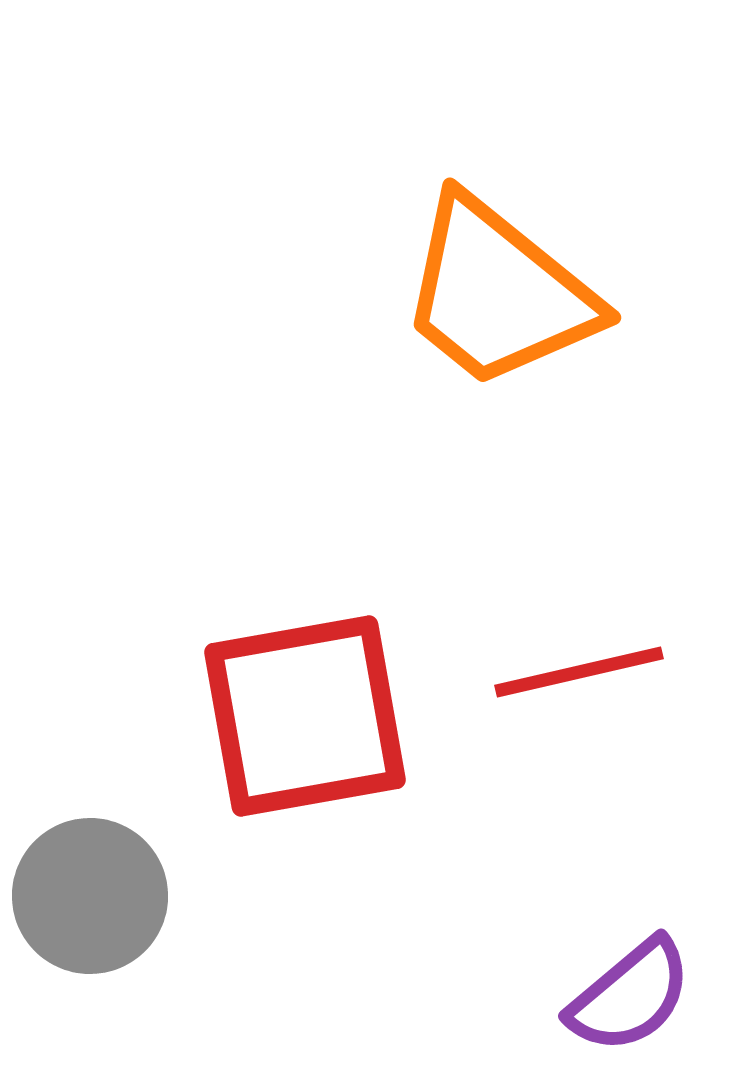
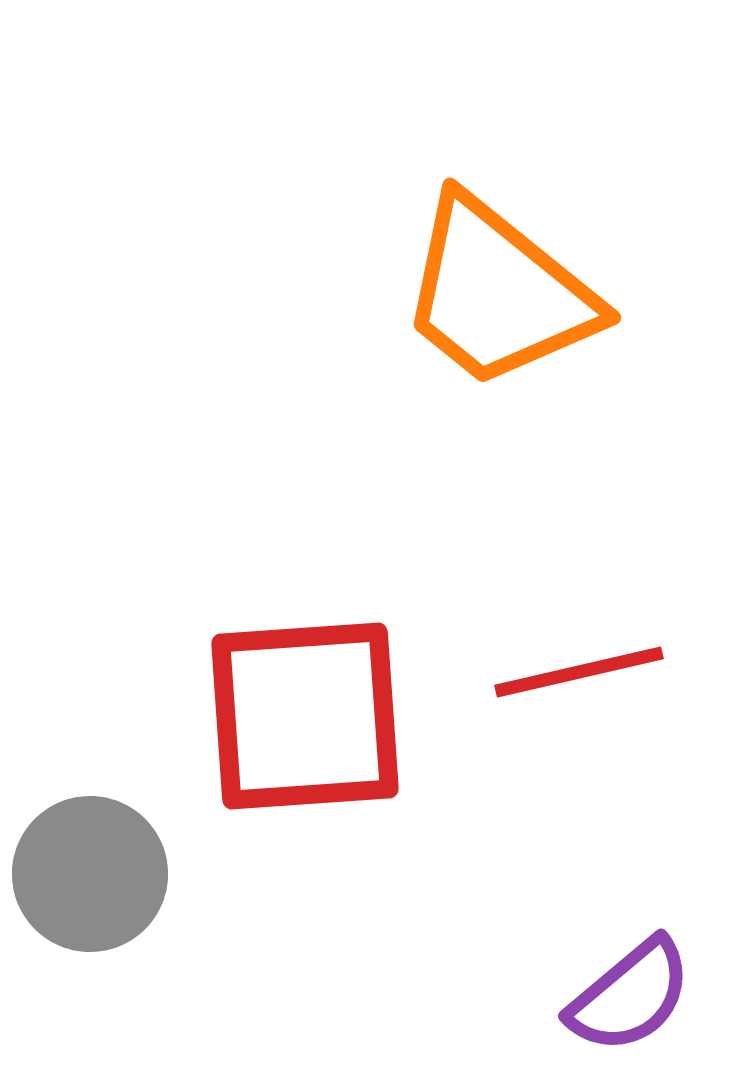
red square: rotated 6 degrees clockwise
gray circle: moved 22 px up
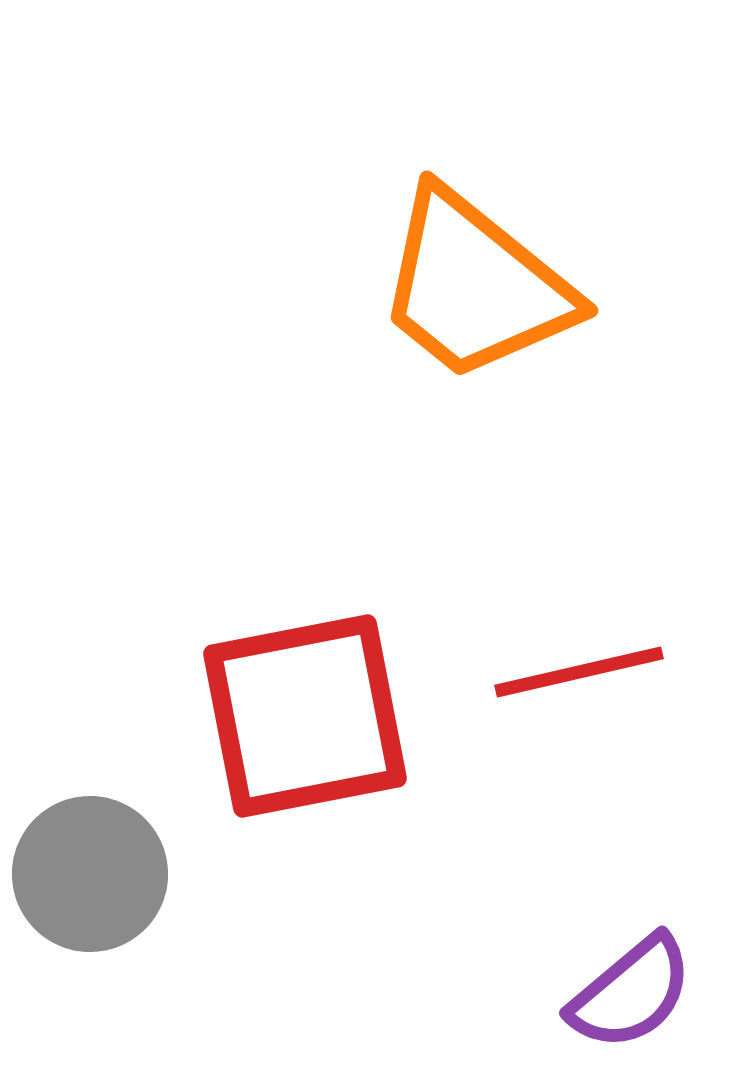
orange trapezoid: moved 23 px left, 7 px up
red square: rotated 7 degrees counterclockwise
purple semicircle: moved 1 px right, 3 px up
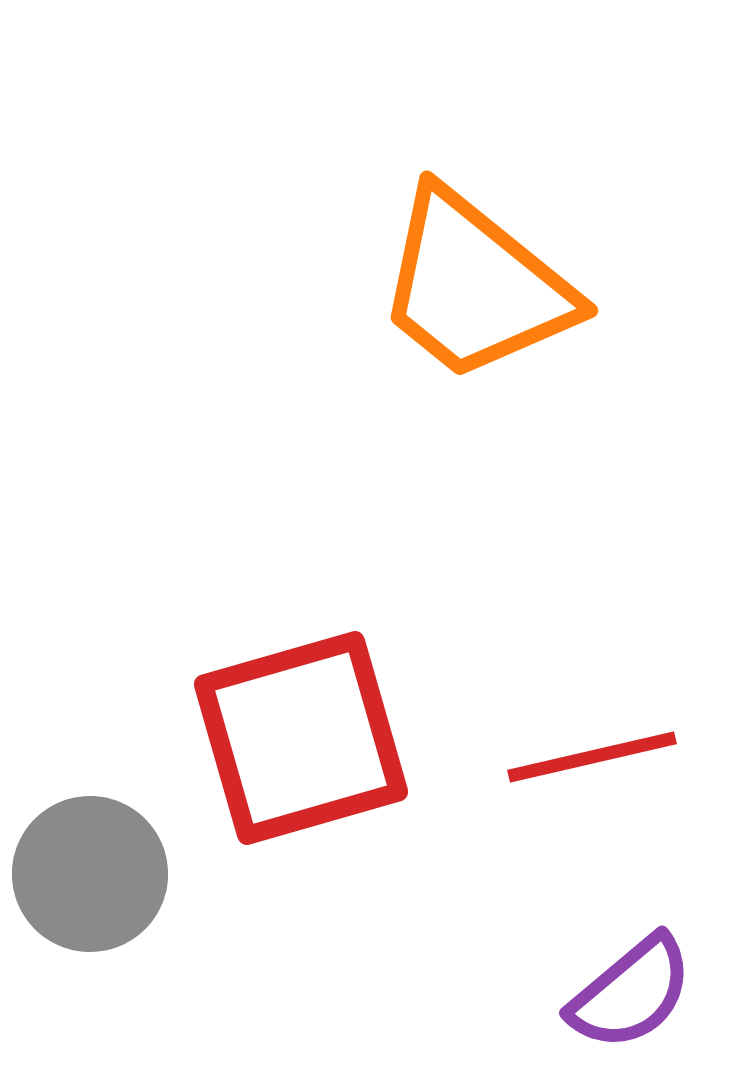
red line: moved 13 px right, 85 px down
red square: moved 4 px left, 22 px down; rotated 5 degrees counterclockwise
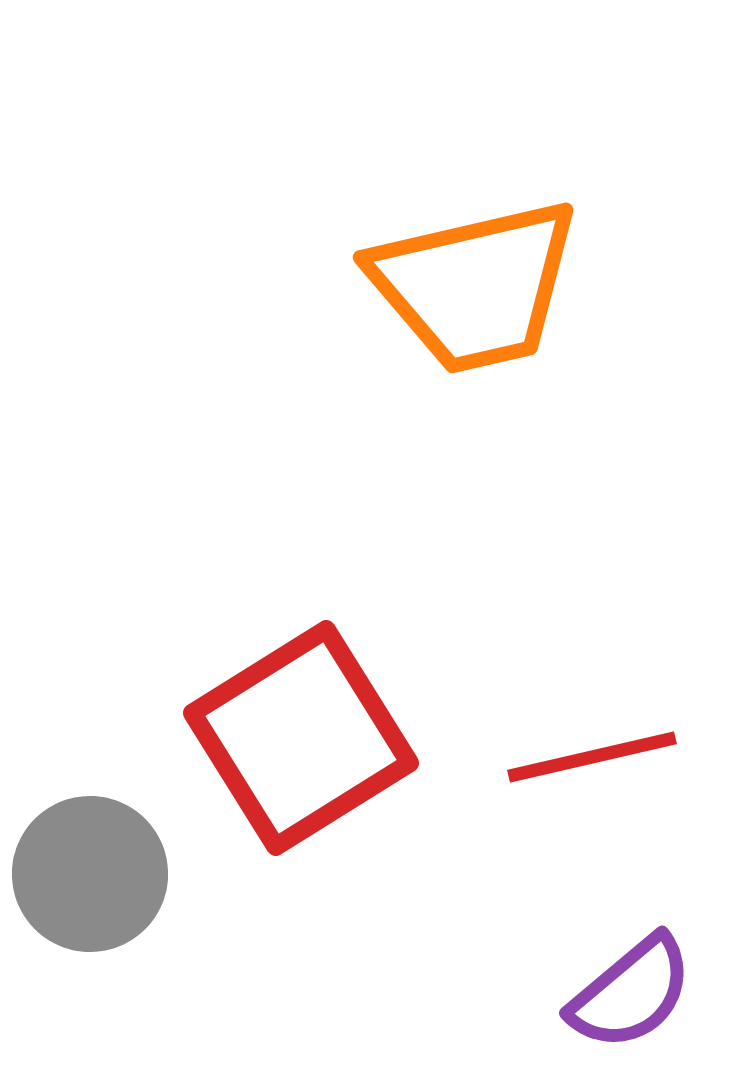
orange trapezoid: rotated 52 degrees counterclockwise
red square: rotated 16 degrees counterclockwise
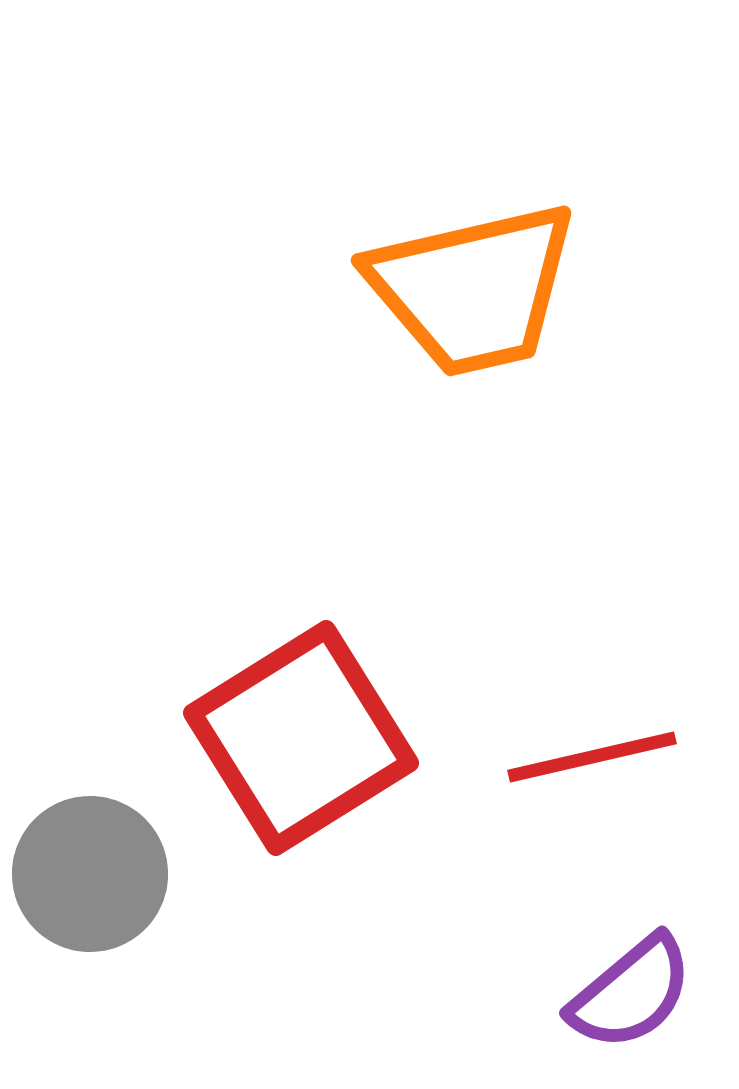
orange trapezoid: moved 2 px left, 3 px down
